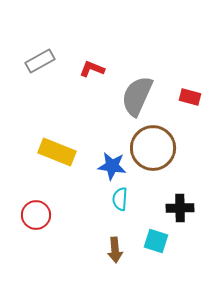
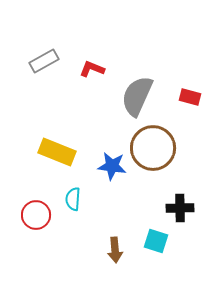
gray rectangle: moved 4 px right
cyan semicircle: moved 47 px left
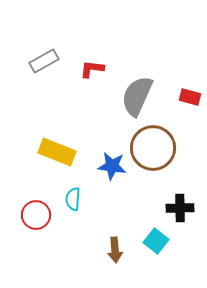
red L-shape: rotated 15 degrees counterclockwise
cyan square: rotated 20 degrees clockwise
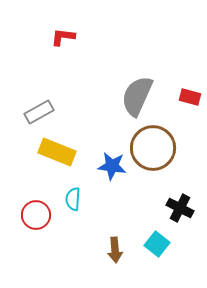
gray rectangle: moved 5 px left, 51 px down
red L-shape: moved 29 px left, 32 px up
black cross: rotated 28 degrees clockwise
cyan square: moved 1 px right, 3 px down
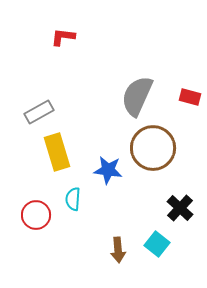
yellow rectangle: rotated 51 degrees clockwise
blue star: moved 4 px left, 4 px down
black cross: rotated 16 degrees clockwise
brown arrow: moved 3 px right
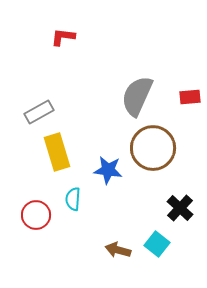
red rectangle: rotated 20 degrees counterclockwise
brown arrow: rotated 110 degrees clockwise
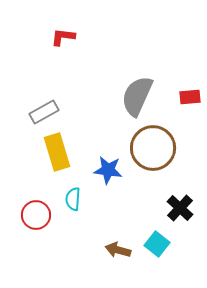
gray rectangle: moved 5 px right
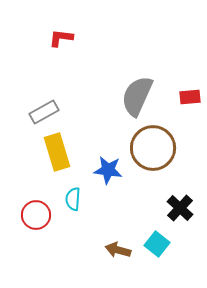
red L-shape: moved 2 px left, 1 px down
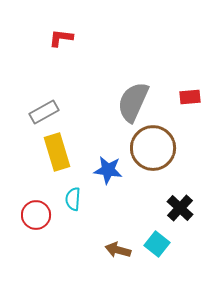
gray semicircle: moved 4 px left, 6 px down
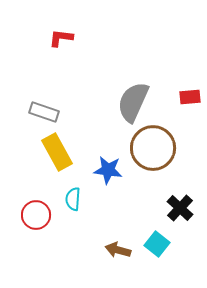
gray rectangle: rotated 48 degrees clockwise
yellow rectangle: rotated 12 degrees counterclockwise
